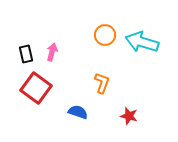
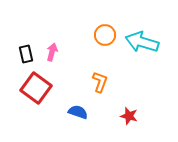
orange L-shape: moved 2 px left, 1 px up
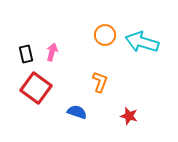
blue semicircle: moved 1 px left
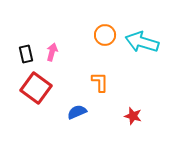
orange L-shape: rotated 20 degrees counterclockwise
blue semicircle: rotated 42 degrees counterclockwise
red star: moved 4 px right
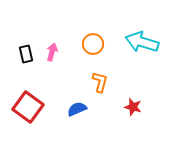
orange circle: moved 12 px left, 9 px down
orange L-shape: rotated 15 degrees clockwise
red square: moved 8 px left, 19 px down
blue semicircle: moved 3 px up
red star: moved 9 px up
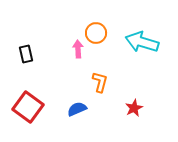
orange circle: moved 3 px right, 11 px up
pink arrow: moved 26 px right, 3 px up; rotated 18 degrees counterclockwise
red star: moved 1 px right, 1 px down; rotated 30 degrees clockwise
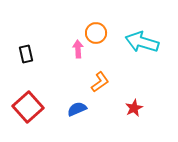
orange L-shape: rotated 40 degrees clockwise
red square: rotated 12 degrees clockwise
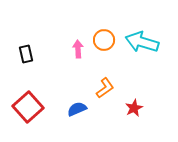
orange circle: moved 8 px right, 7 px down
orange L-shape: moved 5 px right, 6 px down
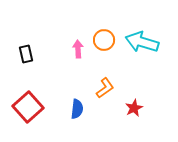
blue semicircle: rotated 120 degrees clockwise
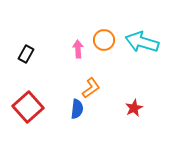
black rectangle: rotated 42 degrees clockwise
orange L-shape: moved 14 px left
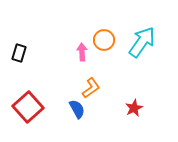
cyan arrow: rotated 108 degrees clockwise
pink arrow: moved 4 px right, 3 px down
black rectangle: moved 7 px left, 1 px up; rotated 12 degrees counterclockwise
blue semicircle: rotated 36 degrees counterclockwise
